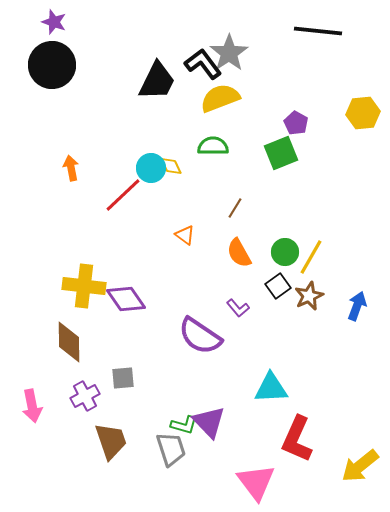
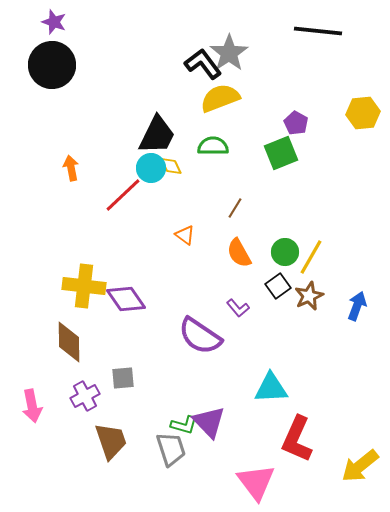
black trapezoid: moved 54 px down
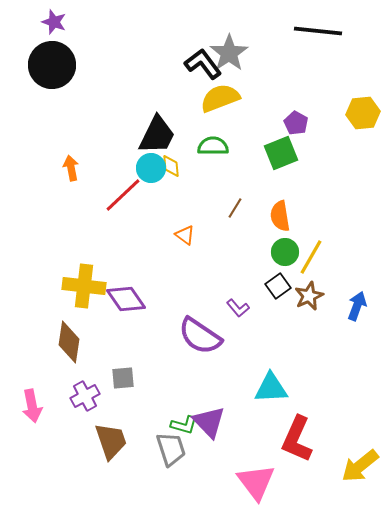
yellow diamond: rotated 20 degrees clockwise
orange semicircle: moved 41 px right, 37 px up; rotated 20 degrees clockwise
brown diamond: rotated 9 degrees clockwise
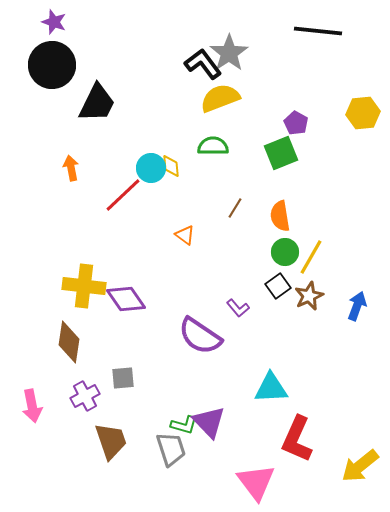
black trapezoid: moved 60 px left, 32 px up
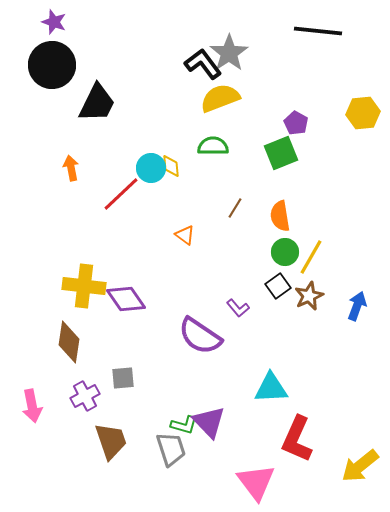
red line: moved 2 px left, 1 px up
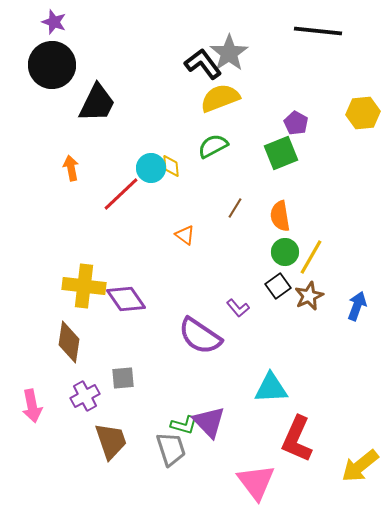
green semicircle: rotated 28 degrees counterclockwise
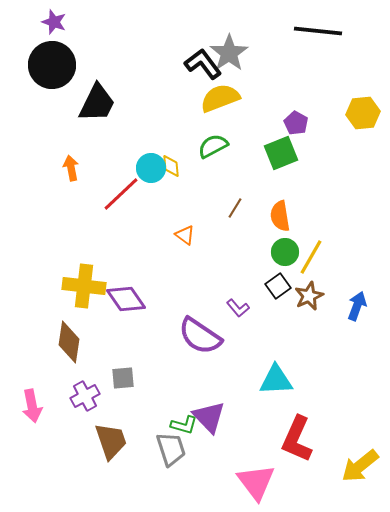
cyan triangle: moved 5 px right, 8 px up
purple triangle: moved 5 px up
